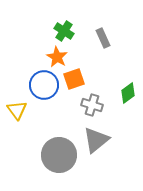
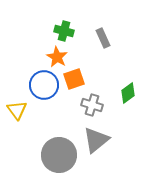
green cross: rotated 18 degrees counterclockwise
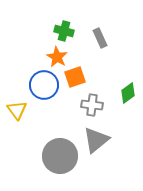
gray rectangle: moved 3 px left
orange square: moved 1 px right, 2 px up
gray cross: rotated 10 degrees counterclockwise
gray circle: moved 1 px right, 1 px down
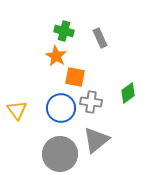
orange star: moved 1 px left, 1 px up
orange square: rotated 30 degrees clockwise
blue circle: moved 17 px right, 23 px down
gray cross: moved 1 px left, 3 px up
gray circle: moved 2 px up
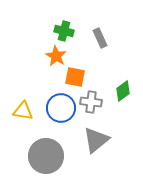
green diamond: moved 5 px left, 2 px up
yellow triangle: moved 6 px right, 1 px down; rotated 45 degrees counterclockwise
gray circle: moved 14 px left, 2 px down
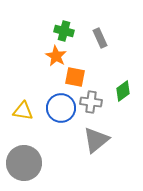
gray circle: moved 22 px left, 7 px down
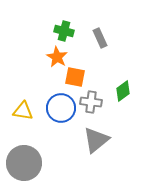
orange star: moved 1 px right, 1 px down
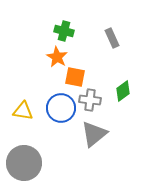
gray rectangle: moved 12 px right
gray cross: moved 1 px left, 2 px up
gray triangle: moved 2 px left, 6 px up
